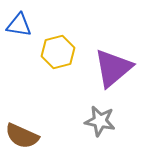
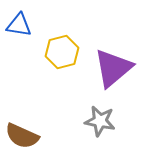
yellow hexagon: moved 4 px right
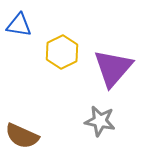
yellow hexagon: rotated 12 degrees counterclockwise
purple triangle: rotated 9 degrees counterclockwise
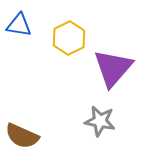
yellow hexagon: moved 7 px right, 14 px up
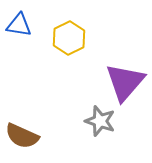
purple triangle: moved 12 px right, 14 px down
gray star: rotated 8 degrees clockwise
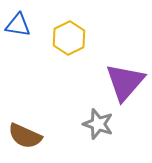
blue triangle: moved 1 px left
gray star: moved 2 px left, 3 px down
brown semicircle: moved 3 px right
